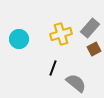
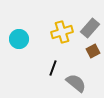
yellow cross: moved 1 px right, 2 px up
brown square: moved 1 px left, 2 px down
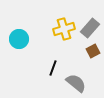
yellow cross: moved 2 px right, 3 px up
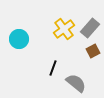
yellow cross: rotated 20 degrees counterclockwise
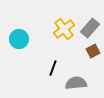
gray semicircle: rotated 45 degrees counterclockwise
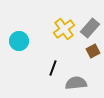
cyan circle: moved 2 px down
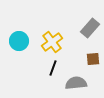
yellow cross: moved 12 px left, 13 px down
brown square: moved 8 px down; rotated 24 degrees clockwise
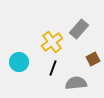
gray rectangle: moved 11 px left, 1 px down
cyan circle: moved 21 px down
brown square: rotated 24 degrees counterclockwise
